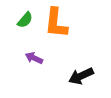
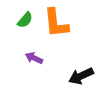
orange L-shape: rotated 12 degrees counterclockwise
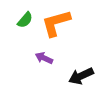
orange L-shape: rotated 80 degrees clockwise
purple arrow: moved 10 px right
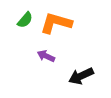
orange L-shape: rotated 32 degrees clockwise
purple arrow: moved 2 px right, 2 px up
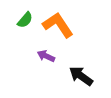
orange L-shape: moved 2 px right, 2 px down; rotated 40 degrees clockwise
black arrow: rotated 60 degrees clockwise
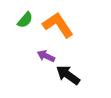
black arrow: moved 13 px left, 1 px up
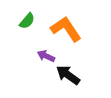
green semicircle: moved 2 px right, 1 px down
orange L-shape: moved 8 px right, 4 px down
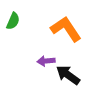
green semicircle: moved 14 px left; rotated 18 degrees counterclockwise
purple arrow: moved 5 px down; rotated 30 degrees counterclockwise
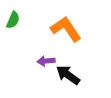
green semicircle: moved 1 px up
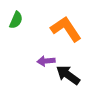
green semicircle: moved 3 px right
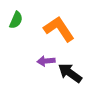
orange L-shape: moved 7 px left
black arrow: moved 2 px right, 2 px up
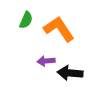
green semicircle: moved 10 px right
black arrow: rotated 30 degrees counterclockwise
